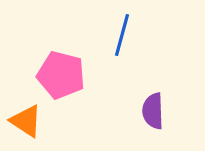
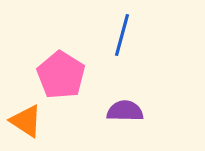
pink pentagon: rotated 18 degrees clockwise
purple semicircle: moved 28 px left; rotated 93 degrees clockwise
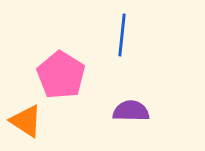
blue line: rotated 9 degrees counterclockwise
purple semicircle: moved 6 px right
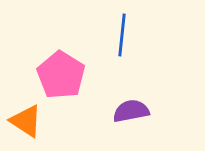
purple semicircle: rotated 12 degrees counterclockwise
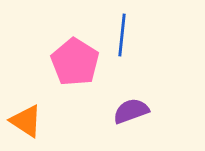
pink pentagon: moved 14 px right, 13 px up
purple semicircle: rotated 9 degrees counterclockwise
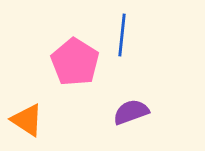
purple semicircle: moved 1 px down
orange triangle: moved 1 px right, 1 px up
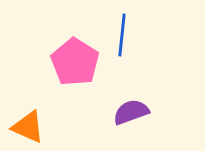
orange triangle: moved 1 px right, 7 px down; rotated 9 degrees counterclockwise
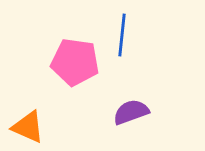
pink pentagon: rotated 24 degrees counterclockwise
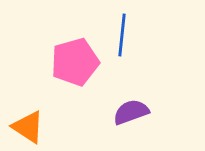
pink pentagon: rotated 24 degrees counterclockwise
orange triangle: rotated 9 degrees clockwise
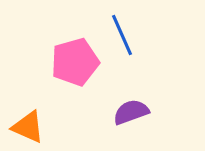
blue line: rotated 30 degrees counterclockwise
orange triangle: rotated 9 degrees counterclockwise
